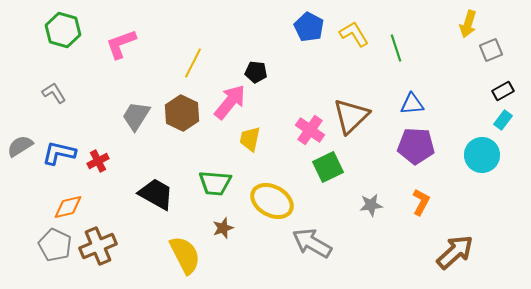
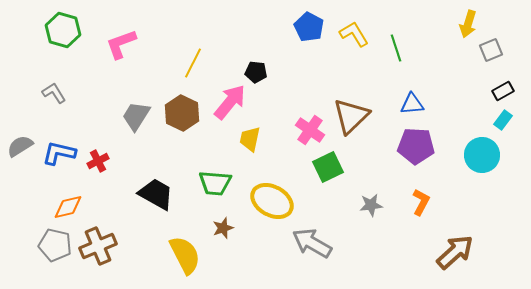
gray pentagon: rotated 12 degrees counterclockwise
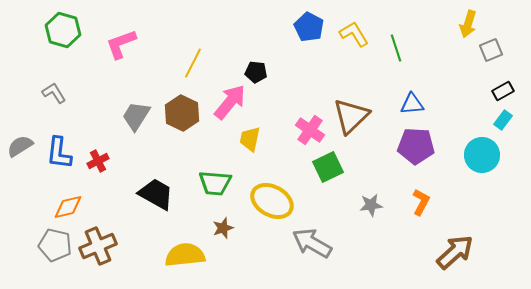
blue L-shape: rotated 96 degrees counterclockwise
yellow semicircle: rotated 69 degrees counterclockwise
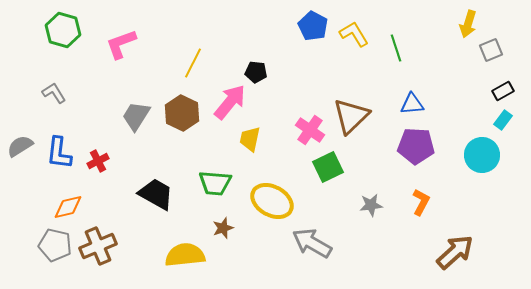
blue pentagon: moved 4 px right, 1 px up
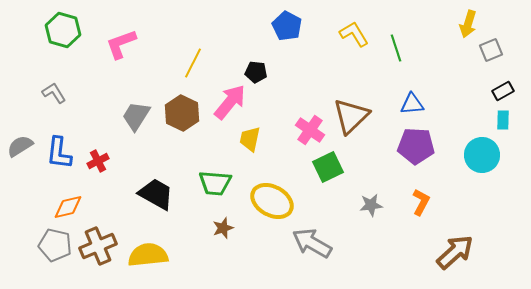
blue pentagon: moved 26 px left
cyan rectangle: rotated 36 degrees counterclockwise
yellow semicircle: moved 37 px left
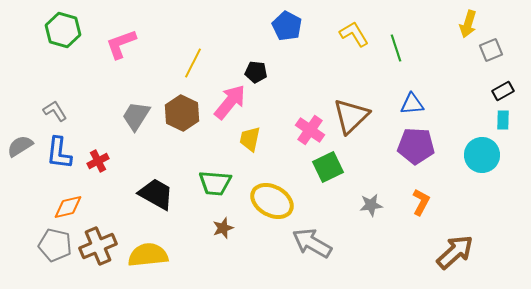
gray L-shape: moved 1 px right, 18 px down
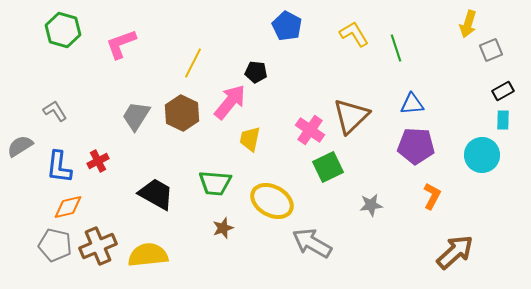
blue L-shape: moved 14 px down
orange L-shape: moved 11 px right, 6 px up
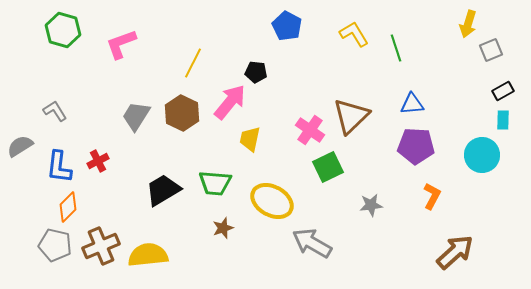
black trapezoid: moved 7 px right, 4 px up; rotated 60 degrees counterclockwise
orange diamond: rotated 32 degrees counterclockwise
brown cross: moved 3 px right
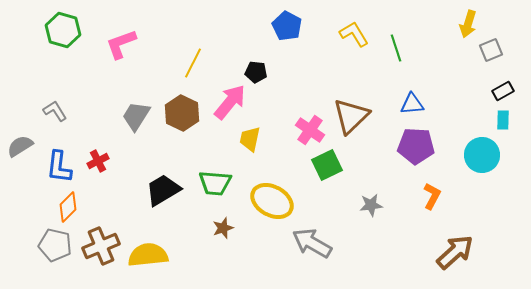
green square: moved 1 px left, 2 px up
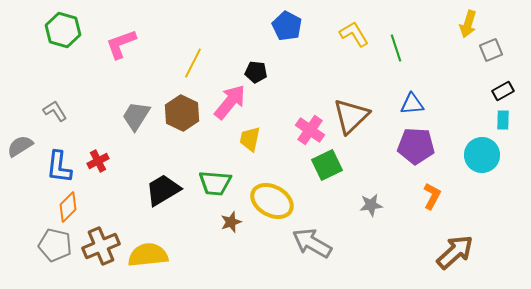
brown star: moved 8 px right, 6 px up
